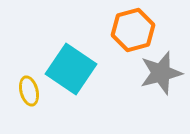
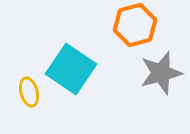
orange hexagon: moved 2 px right, 5 px up
yellow ellipse: moved 1 px down
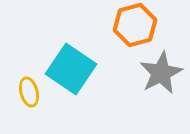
gray star: rotated 12 degrees counterclockwise
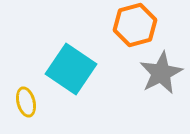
yellow ellipse: moved 3 px left, 10 px down
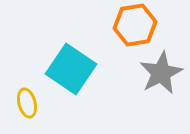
orange hexagon: rotated 6 degrees clockwise
yellow ellipse: moved 1 px right, 1 px down
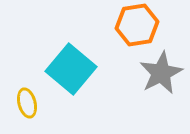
orange hexagon: moved 2 px right
cyan square: rotated 6 degrees clockwise
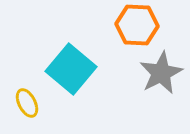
orange hexagon: rotated 12 degrees clockwise
yellow ellipse: rotated 12 degrees counterclockwise
